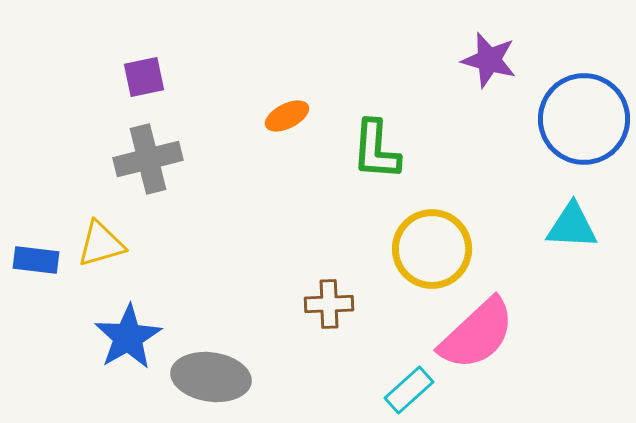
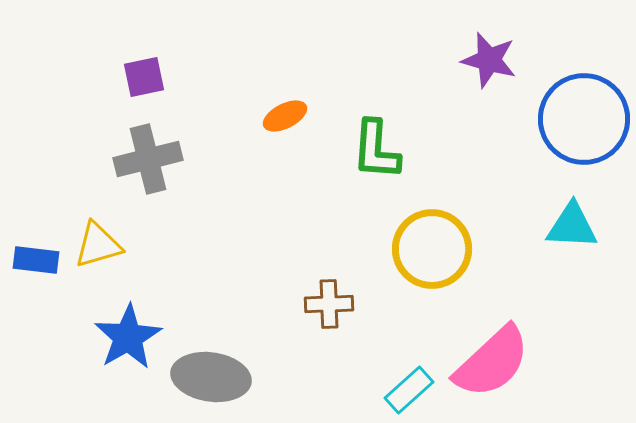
orange ellipse: moved 2 px left
yellow triangle: moved 3 px left, 1 px down
pink semicircle: moved 15 px right, 28 px down
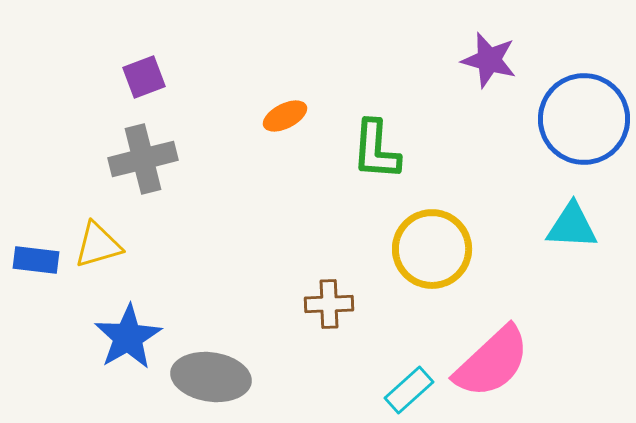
purple square: rotated 9 degrees counterclockwise
gray cross: moved 5 px left
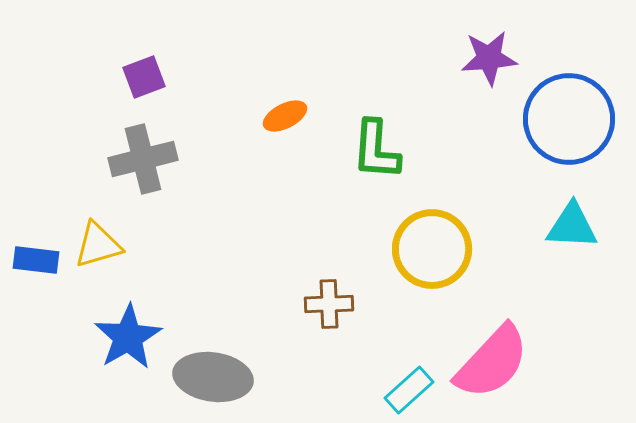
purple star: moved 2 px up; rotated 20 degrees counterclockwise
blue circle: moved 15 px left
pink semicircle: rotated 4 degrees counterclockwise
gray ellipse: moved 2 px right
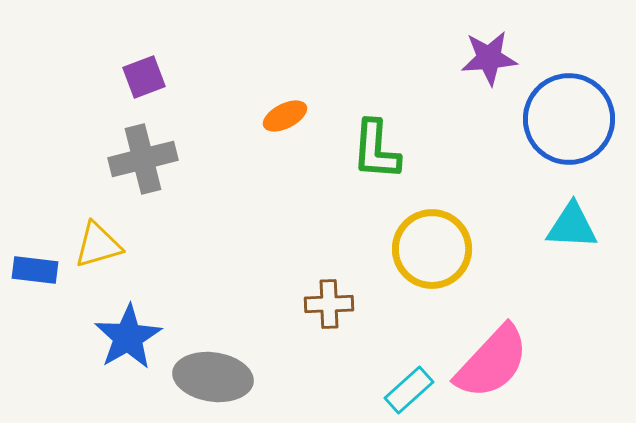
blue rectangle: moved 1 px left, 10 px down
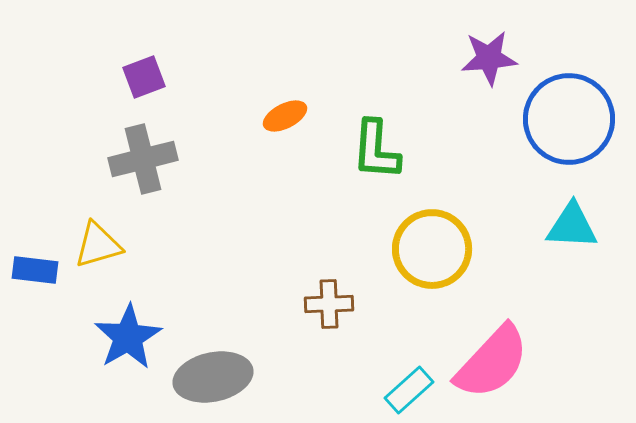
gray ellipse: rotated 20 degrees counterclockwise
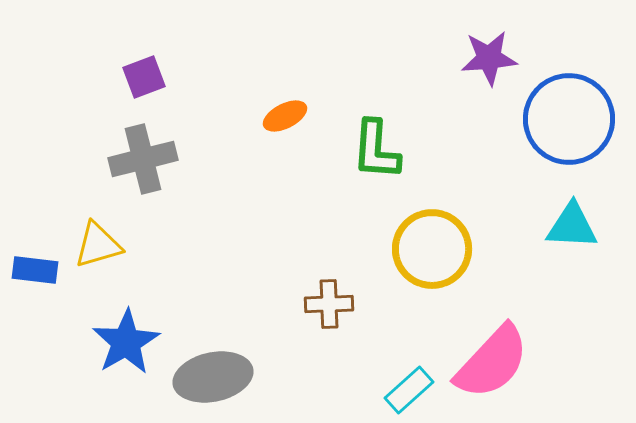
blue star: moved 2 px left, 5 px down
